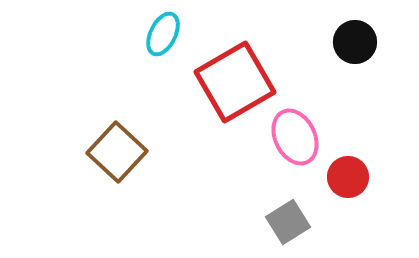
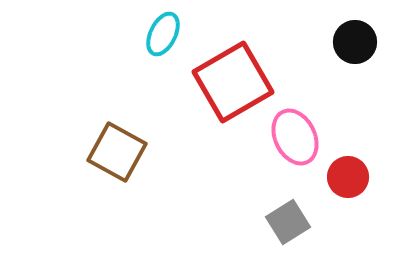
red square: moved 2 px left
brown square: rotated 14 degrees counterclockwise
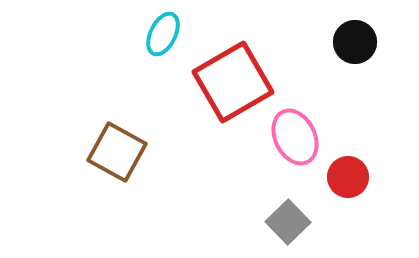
gray square: rotated 12 degrees counterclockwise
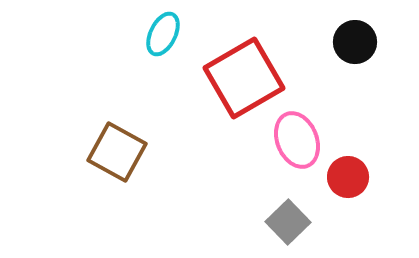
red square: moved 11 px right, 4 px up
pink ellipse: moved 2 px right, 3 px down; rotated 4 degrees clockwise
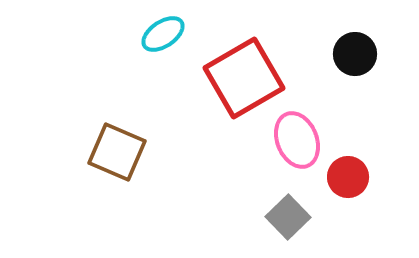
cyan ellipse: rotated 30 degrees clockwise
black circle: moved 12 px down
brown square: rotated 6 degrees counterclockwise
gray square: moved 5 px up
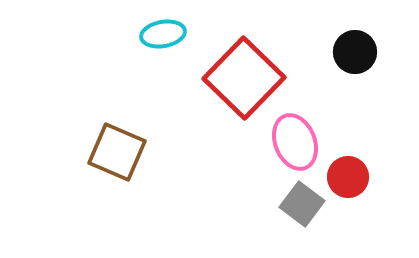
cyan ellipse: rotated 24 degrees clockwise
black circle: moved 2 px up
red square: rotated 16 degrees counterclockwise
pink ellipse: moved 2 px left, 2 px down
gray square: moved 14 px right, 13 px up; rotated 9 degrees counterclockwise
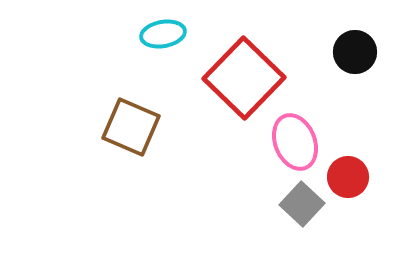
brown square: moved 14 px right, 25 px up
gray square: rotated 6 degrees clockwise
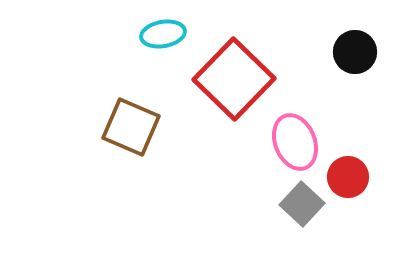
red square: moved 10 px left, 1 px down
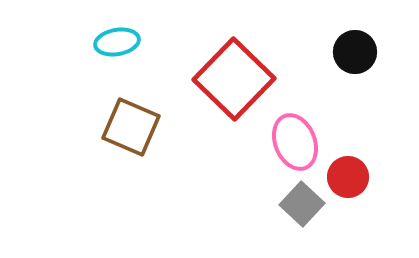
cyan ellipse: moved 46 px left, 8 px down
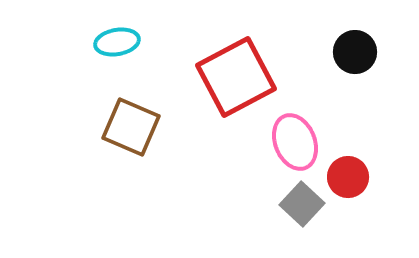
red square: moved 2 px right, 2 px up; rotated 18 degrees clockwise
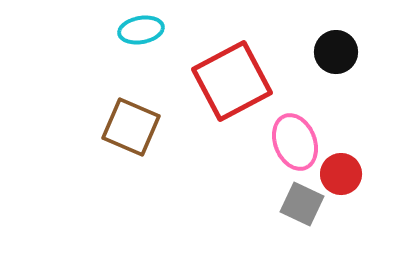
cyan ellipse: moved 24 px right, 12 px up
black circle: moved 19 px left
red square: moved 4 px left, 4 px down
red circle: moved 7 px left, 3 px up
gray square: rotated 18 degrees counterclockwise
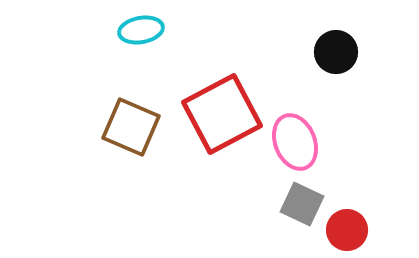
red square: moved 10 px left, 33 px down
red circle: moved 6 px right, 56 px down
